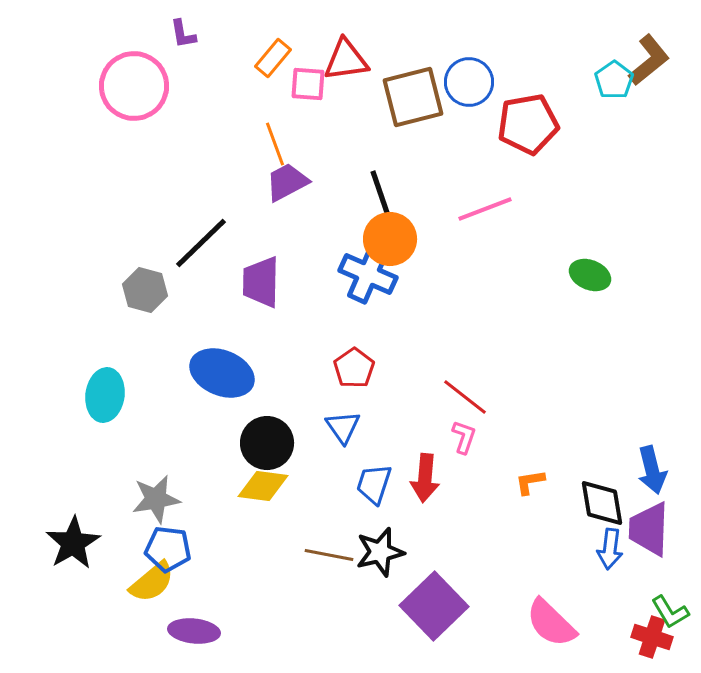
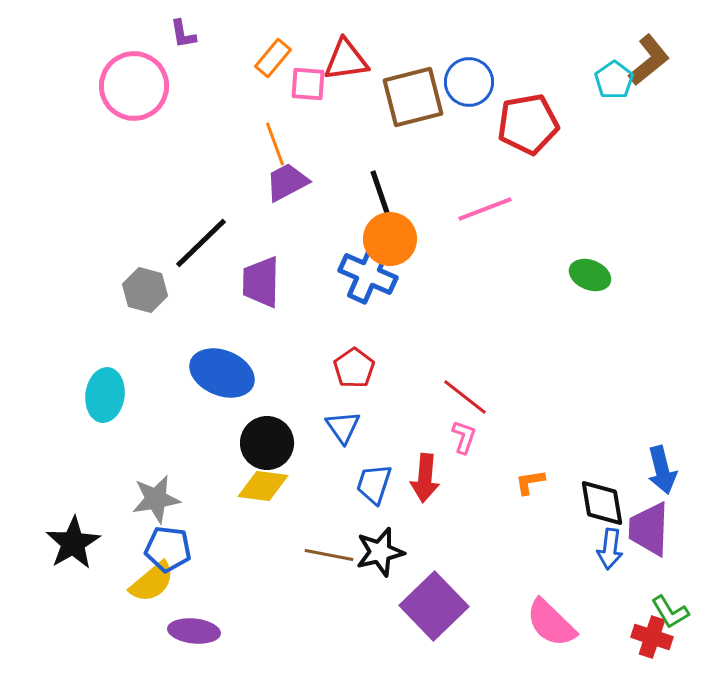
blue arrow at (652, 470): moved 10 px right
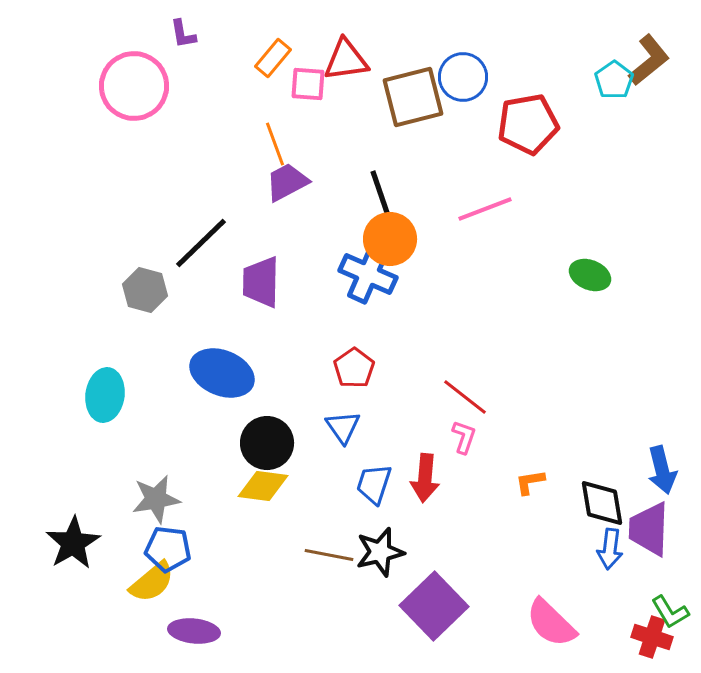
blue circle at (469, 82): moved 6 px left, 5 px up
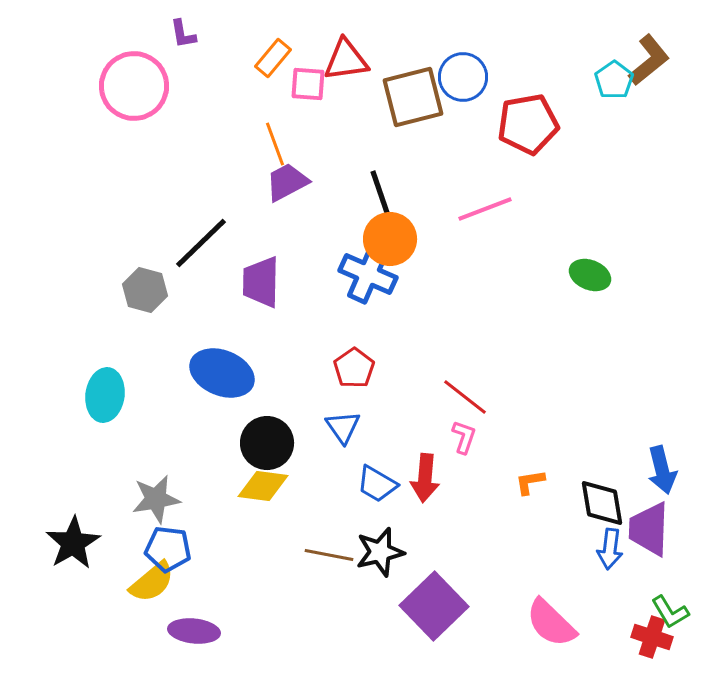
blue trapezoid at (374, 484): moved 3 px right; rotated 78 degrees counterclockwise
